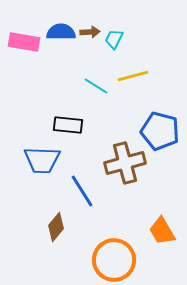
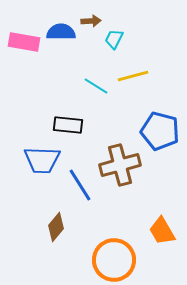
brown arrow: moved 1 px right, 11 px up
brown cross: moved 5 px left, 2 px down
blue line: moved 2 px left, 6 px up
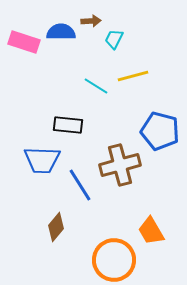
pink rectangle: rotated 8 degrees clockwise
orange trapezoid: moved 11 px left
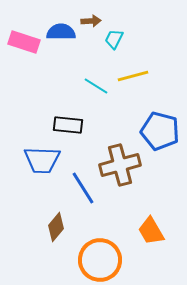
blue line: moved 3 px right, 3 px down
orange circle: moved 14 px left
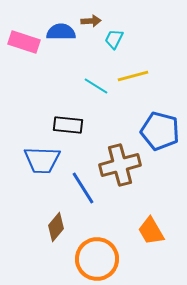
orange circle: moved 3 px left, 1 px up
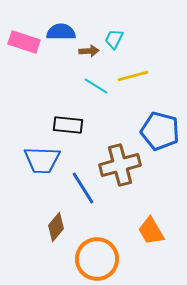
brown arrow: moved 2 px left, 30 px down
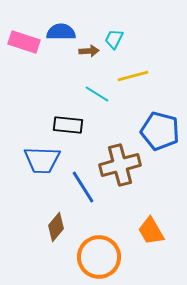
cyan line: moved 1 px right, 8 px down
blue line: moved 1 px up
orange circle: moved 2 px right, 2 px up
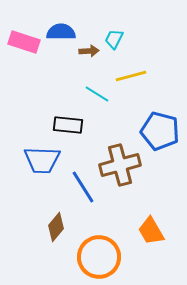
yellow line: moved 2 px left
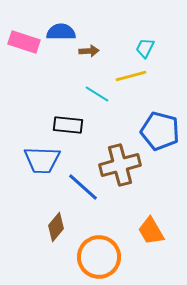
cyan trapezoid: moved 31 px right, 9 px down
blue line: rotated 16 degrees counterclockwise
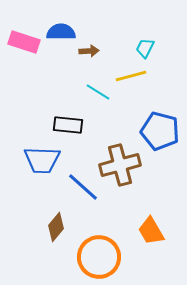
cyan line: moved 1 px right, 2 px up
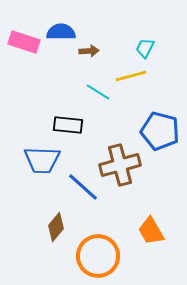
orange circle: moved 1 px left, 1 px up
